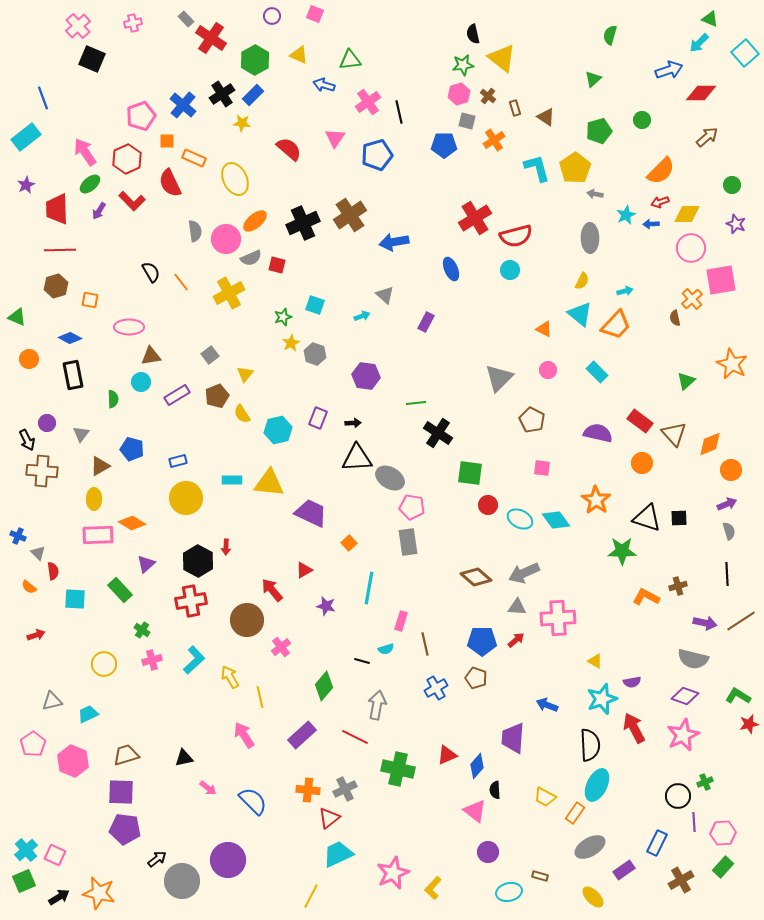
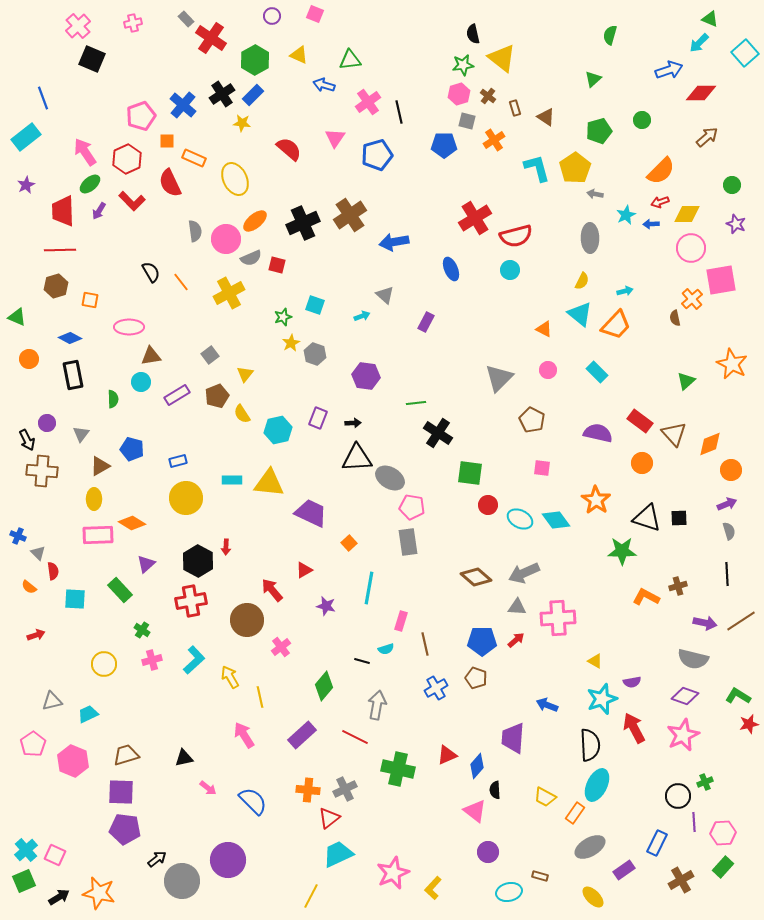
red trapezoid at (57, 209): moved 6 px right, 2 px down
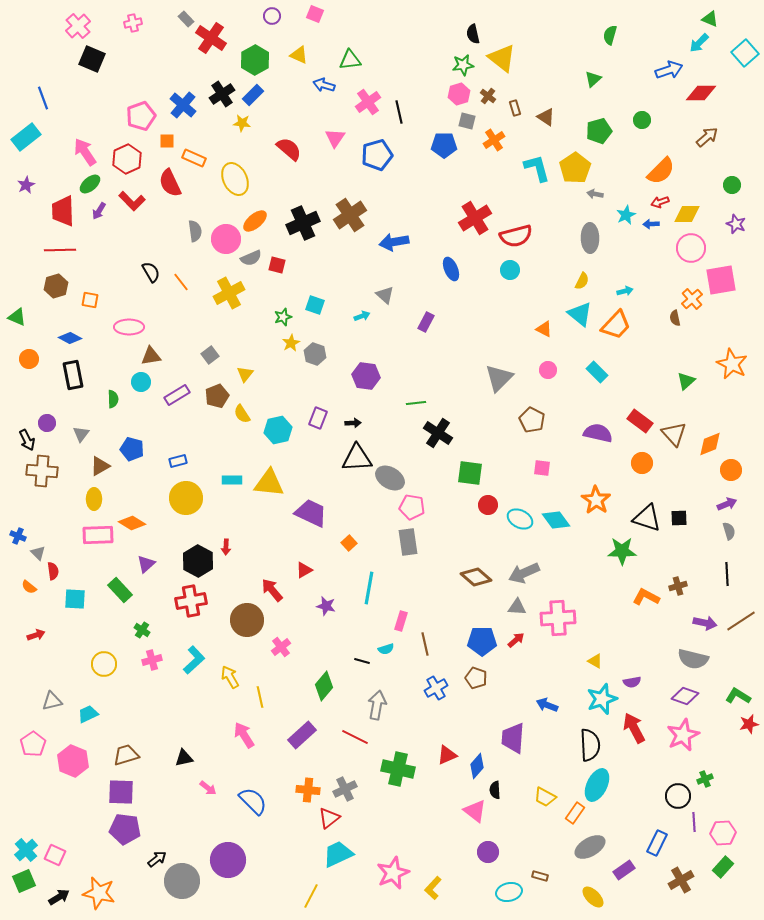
green cross at (705, 782): moved 3 px up
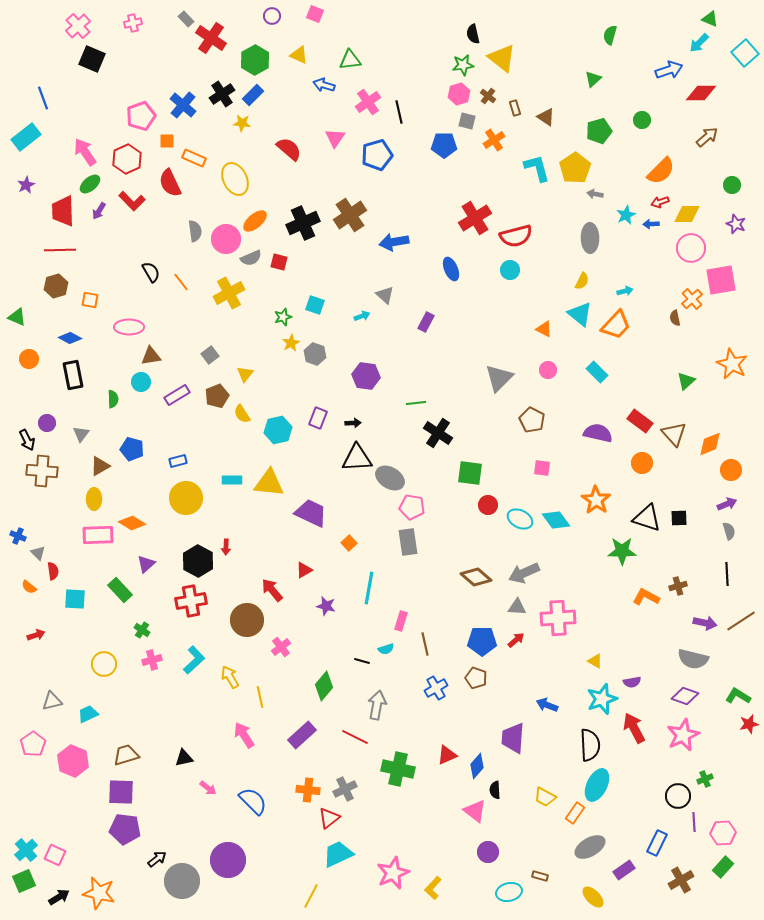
red square at (277, 265): moved 2 px right, 3 px up
